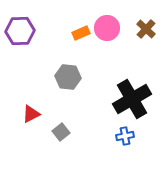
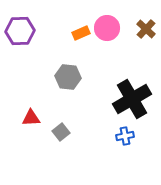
red triangle: moved 4 px down; rotated 24 degrees clockwise
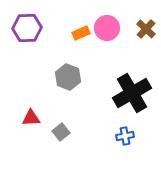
purple hexagon: moved 7 px right, 3 px up
gray hexagon: rotated 15 degrees clockwise
black cross: moved 6 px up
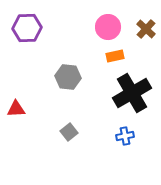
pink circle: moved 1 px right, 1 px up
orange rectangle: moved 34 px right, 23 px down; rotated 12 degrees clockwise
gray hexagon: rotated 15 degrees counterclockwise
red triangle: moved 15 px left, 9 px up
gray square: moved 8 px right
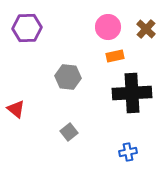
black cross: rotated 27 degrees clockwise
red triangle: rotated 42 degrees clockwise
blue cross: moved 3 px right, 16 px down
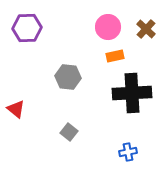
gray square: rotated 12 degrees counterclockwise
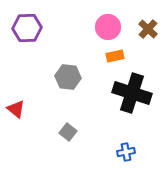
brown cross: moved 2 px right
black cross: rotated 21 degrees clockwise
gray square: moved 1 px left
blue cross: moved 2 px left
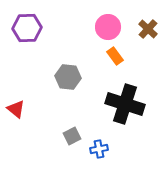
orange rectangle: rotated 66 degrees clockwise
black cross: moved 7 px left, 11 px down
gray square: moved 4 px right, 4 px down; rotated 24 degrees clockwise
blue cross: moved 27 px left, 3 px up
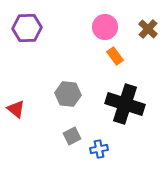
pink circle: moved 3 px left
gray hexagon: moved 17 px down
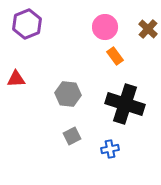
purple hexagon: moved 4 px up; rotated 20 degrees counterclockwise
red triangle: moved 30 px up; rotated 42 degrees counterclockwise
blue cross: moved 11 px right
